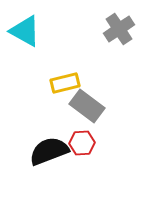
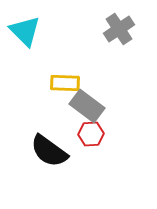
cyan triangle: rotated 16 degrees clockwise
yellow rectangle: rotated 16 degrees clockwise
red hexagon: moved 9 px right, 9 px up
black semicircle: rotated 123 degrees counterclockwise
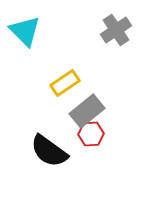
gray cross: moved 3 px left, 1 px down
yellow rectangle: rotated 36 degrees counterclockwise
gray rectangle: moved 5 px down; rotated 76 degrees counterclockwise
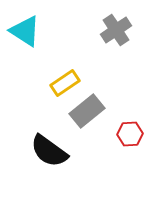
cyan triangle: rotated 12 degrees counterclockwise
red hexagon: moved 39 px right
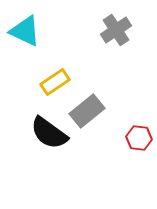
cyan triangle: rotated 8 degrees counterclockwise
yellow rectangle: moved 10 px left, 1 px up
red hexagon: moved 9 px right, 4 px down; rotated 10 degrees clockwise
black semicircle: moved 18 px up
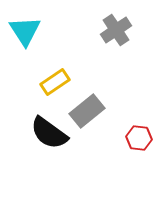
cyan triangle: rotated 32 degrees clockwise
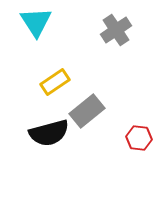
cyan triangle: moved 11 px right, 9 px up
black semicircle: rotated 51 degrees counterclockwise
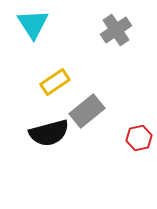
cyan triangle: moved 3 px left, 2 px down
red hexagon: rotated 20 degrees counterclockwise
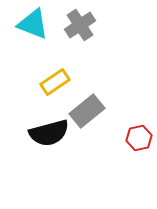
cyan triangle: rotated 36 degrees counterclockwise
gray cross: moved 36 px left, 5 px up
